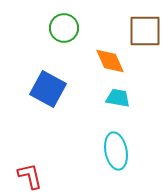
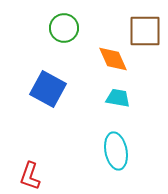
orange diamond: moved 3 px right, 2 px up
red L-shape: rotated 148 degrees counterclockwise
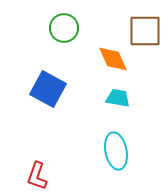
red L-shape: moved 7 px right
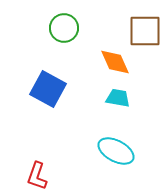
orange diamond: moved 2 px right, 3 px down
cyan ellipse: rotated 51 degrees counterclockwise
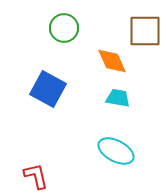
orange diamond: moved 3 px left, 1 px up
red L-shape: moved 1 px left; rotated 148 degrees clockwise
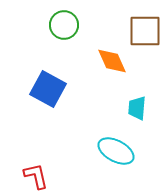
green circle: moved 3 px up
cyan trapezoid: moved 19 px right, 10 px down; rotated 95 degrees counterclockwise
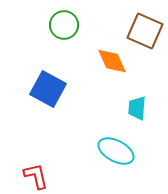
brown square: rotated 24 degrees clockwise
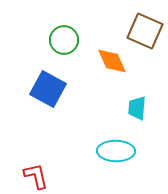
green circle: moved 15 px down
cyan ellipse: rotated 27 degrees counterclockwise
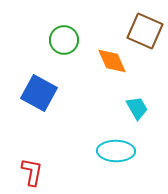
blue square: moved 9 px left, 4 px down
cyan trapezoid: rotated 145 degrees clockwise
red L-shape: moved 4 px left, 4 px up; rotated 24 degrees clockwise
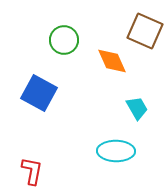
red L-shape: moved 1 px up
